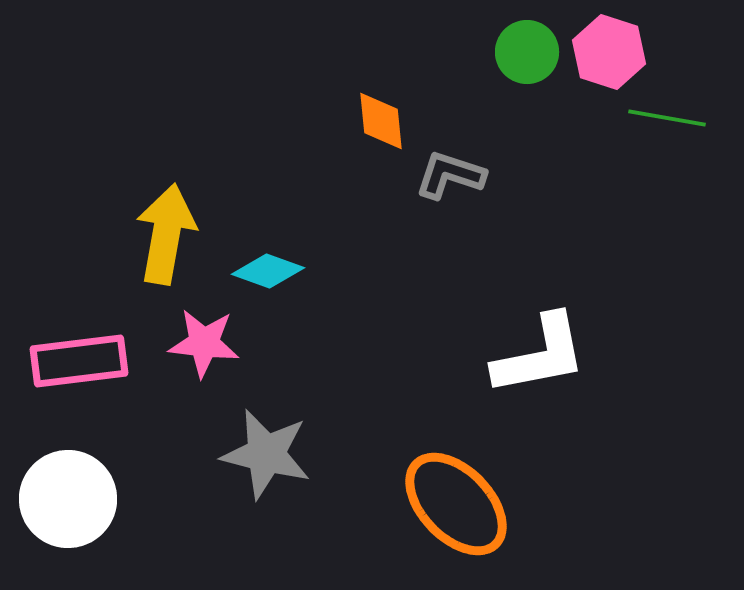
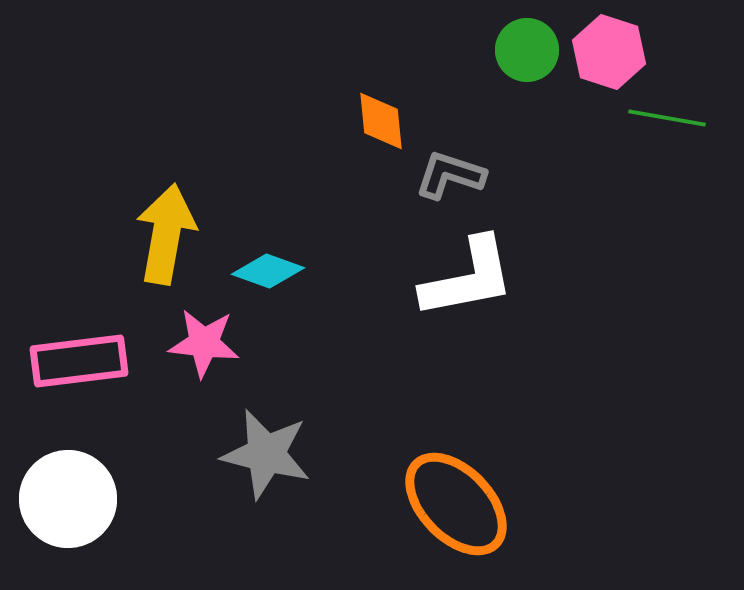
green circle: moved 2 px up
white L-shape: moved 72 px left, 77 px up
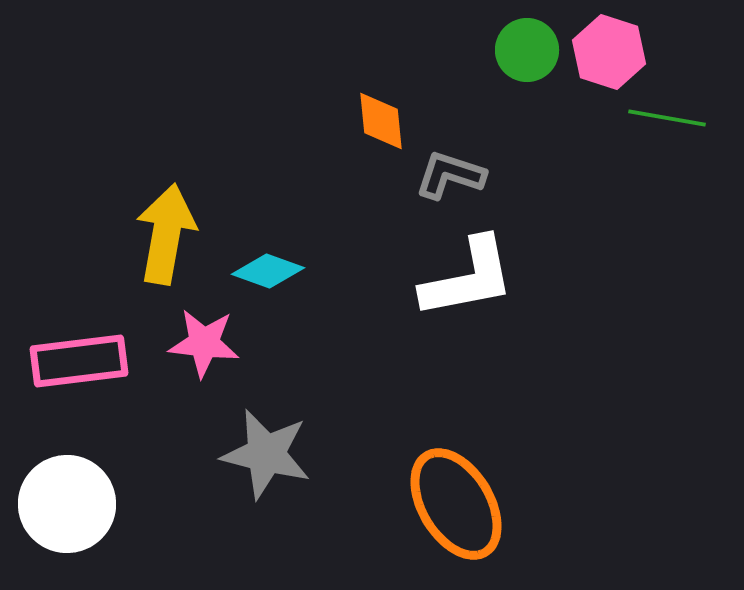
white circle: moved 1 px left, 5 px down
orange ellipse: rotated 13 degrees clockwise
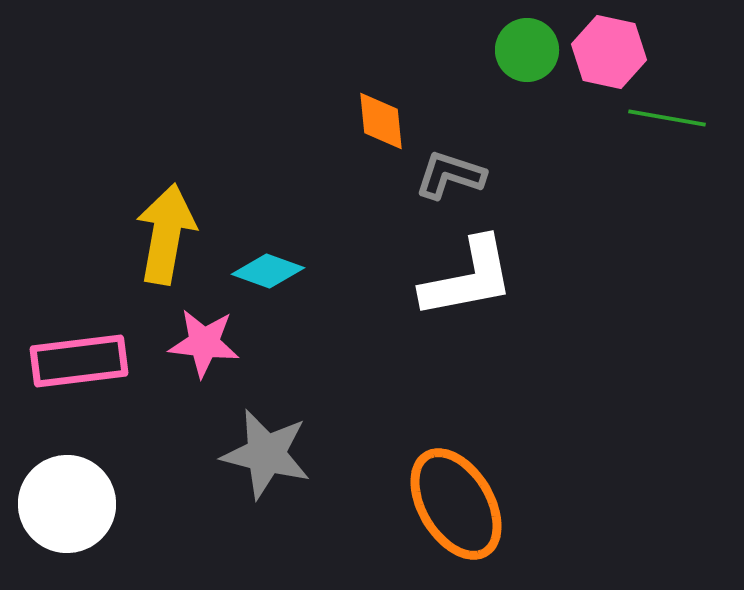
pink hexagon: rotated 6 degrees counterclockwise
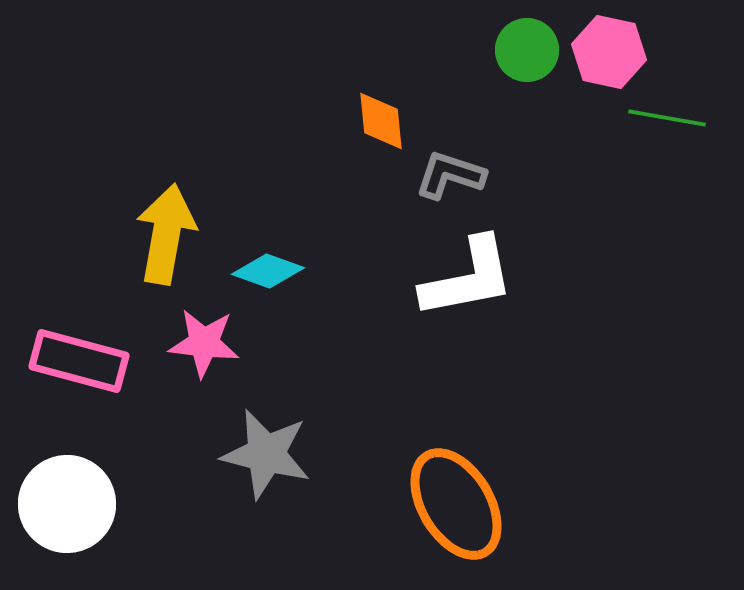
pink rectangle: rotated 22 degrees clockwise
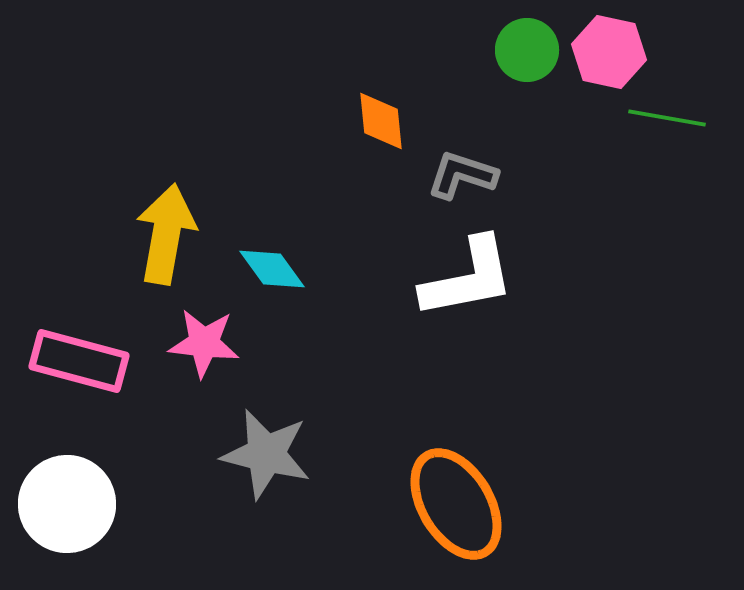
gray L-shape: moved 12 px right
cyan diamond: moved 4 px right, 2 px up; rotated 34 degrees clockwise
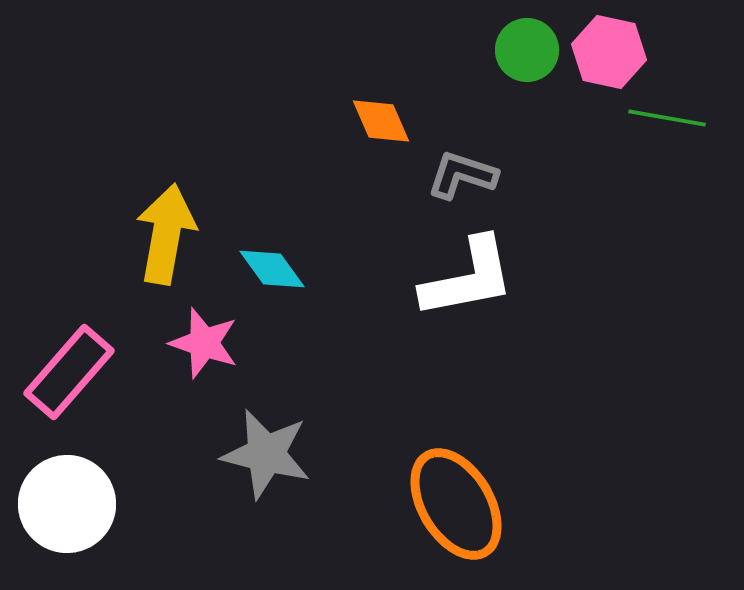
orange diamond: rotated 18 degrees counterclockwise
pink star: rotated 12 degrees clockwise
pink rectangle: moved 10 px left, 11 px down; rotated 64 degrees counterclockwise
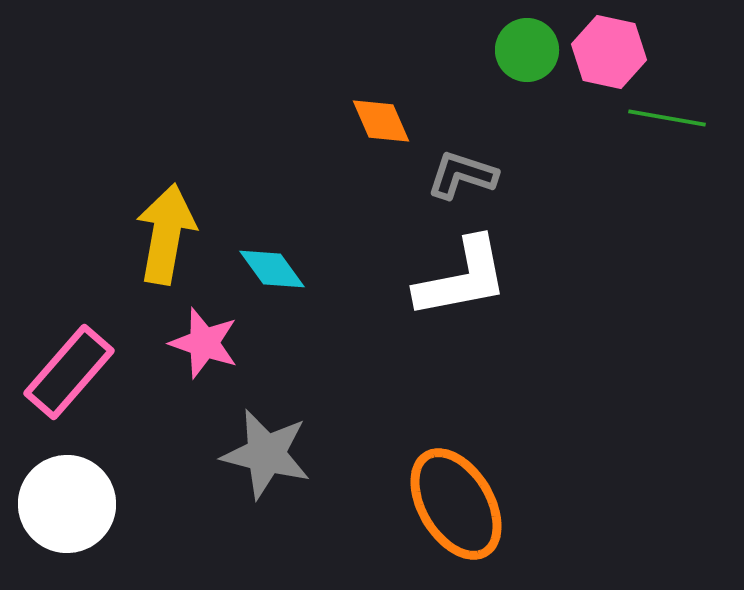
white L-shape: moved 6 px left
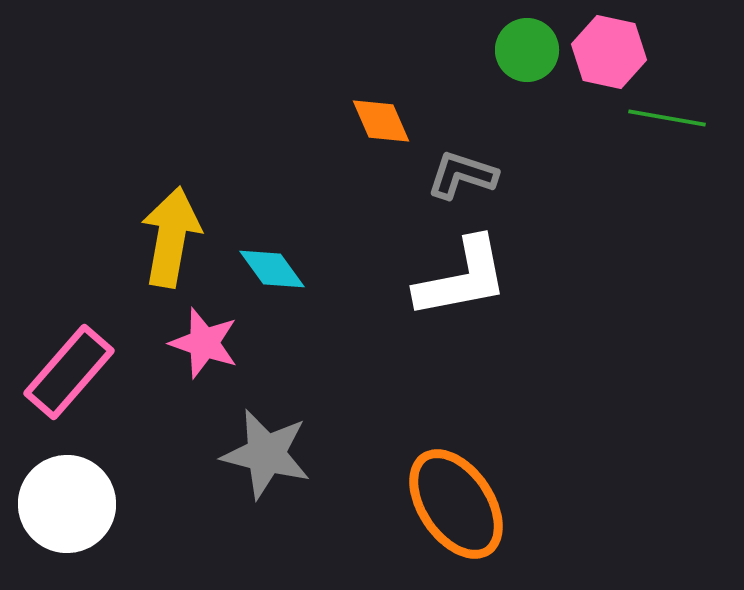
yellow arrow: moved 5 px right, 3 px down
orange ellipse: rotated 3 degrees counterclockwise
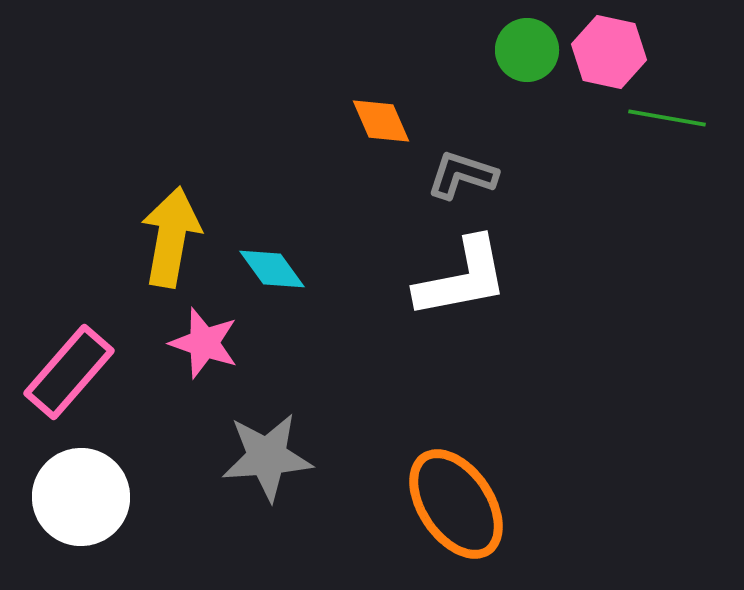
gray star: moved 1 px right, 3 px down; rotated 18 degrees counterclockwise
white circle: moved 14 px right, 7 px up
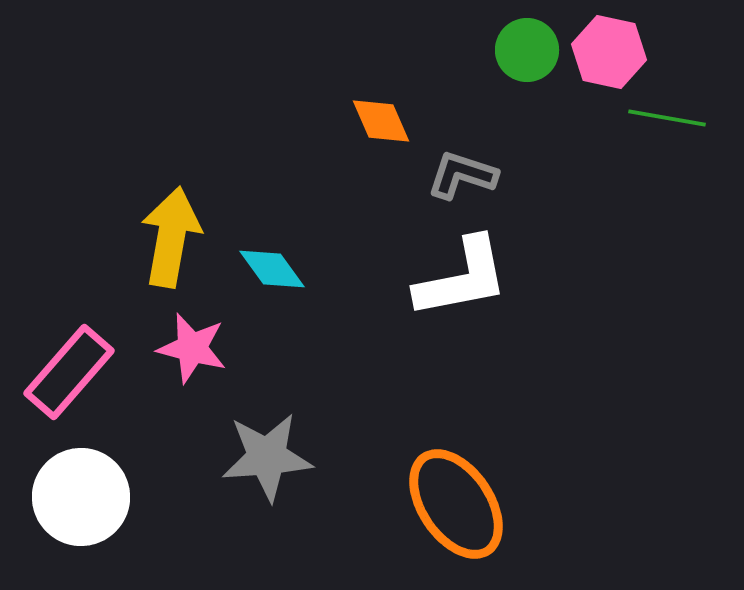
pink star: moved 12 px left, 5 px down; rotated 4 degrees counterclockwise
